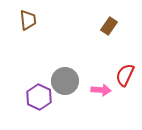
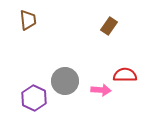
red semicircle: rotated 65 degrees clockwise
purple hexagon: moved 5 px left, 1 px down
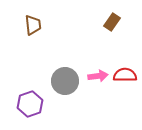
brown trapezoid: moved 5 px right, 5 px down
brown rectangle: moved 3 px right, 4 px up
pink arrow: moved 3 px left, 14 px up; rotated 12 degrees counterclockwise
purple hexagon: moved 4 px left, 6 px down; rotated 15 degrees clockwise
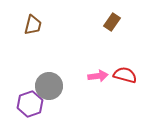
brown trapezoid: rotated 20 degrees clockwise
red semicircle: rotated 15 degrees clockwise
gray circle: moved 16 px left, 5 px down
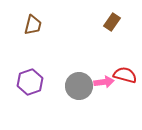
pink arrow: moved 6 px right, 6 px down
gray circle: moved 30 px right
purple hexagon: moved 22 px up
